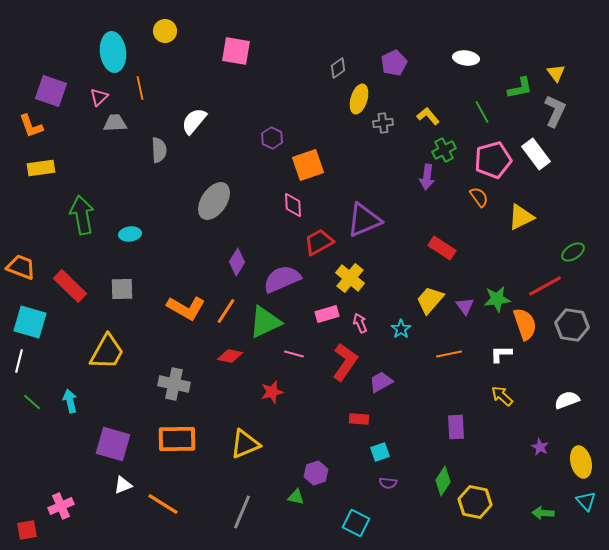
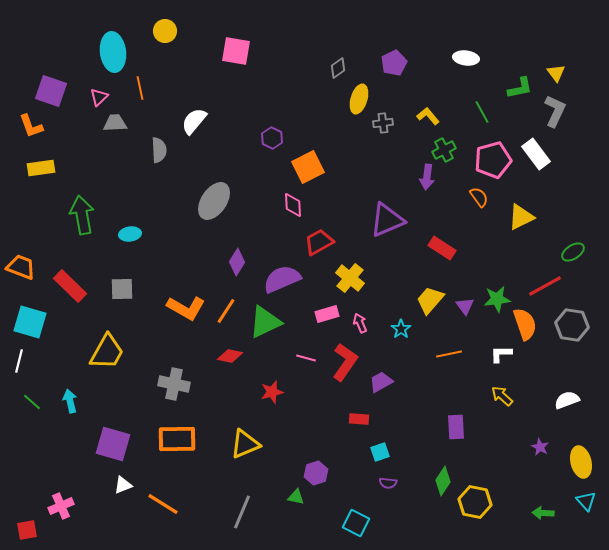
orange square at (308, 165): moved 2 px down; rotated 8 degrees counterclockwise
purple triangle at (364, 220): moved 23 px right
pink line at (294, 354): moved 12 px right, 4 px down
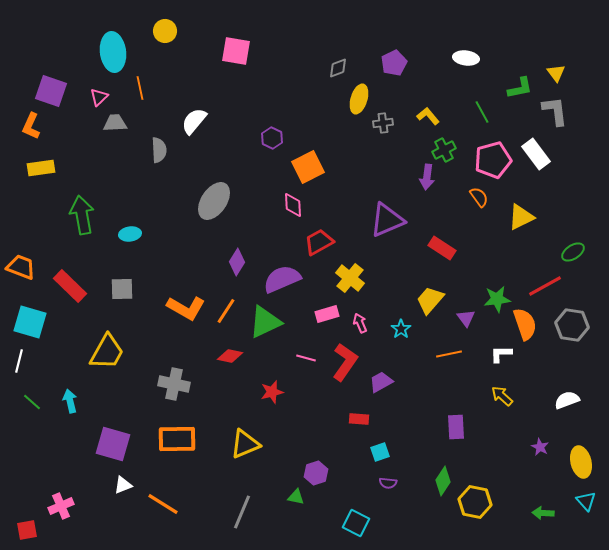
gray diamond at (338, 68): rotated 15 degrees clockwise
gray L-shape at (555, 111): rotated 32 degrees counterclockwise
orange L-shape at (31, 126): rotated 44 degrees clockwise
purple triangle at (465, 306): moved 1 px right, 12 px down
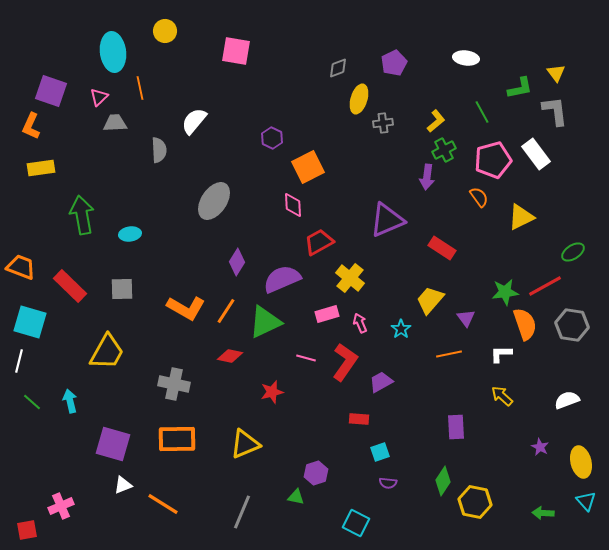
yellow L-shape at (428, 116): moved 8 px right, 5 px down; rotated 90 degrees clockwise
green star at (497, 299): moved 8 px right, 7 px up
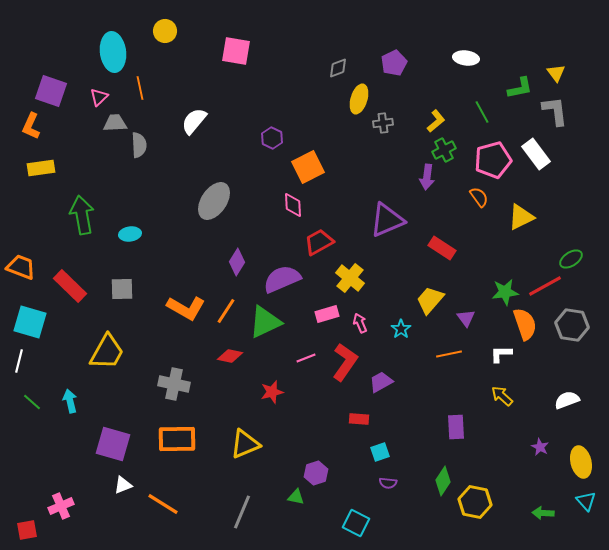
gray semicircle at (159, 150): moved 20 px left, 5 px up
green ellipse at (573, 252): moved 2 px left, 7 px down
pink line at (306, 358): rotated 36 degrees counterclockwise
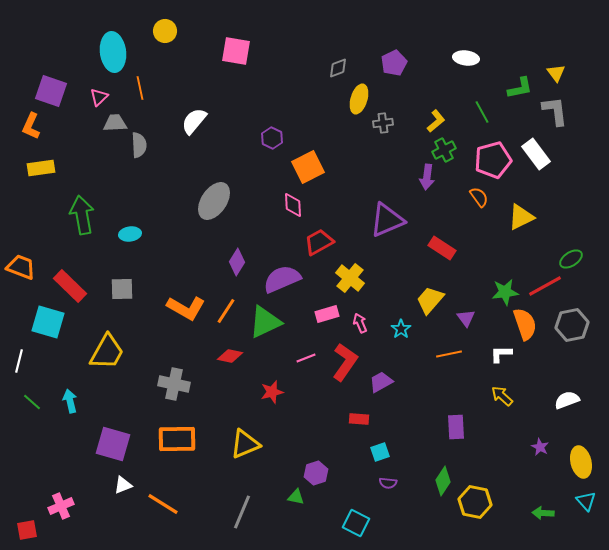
cyan square at (30, 322): moved 18 px right
gray hexagon at (572, 325): rotated 20 degrees counterclockwise
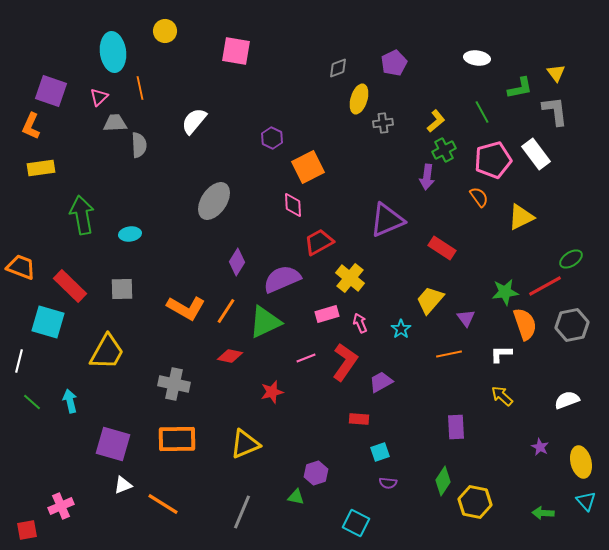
white ellipse at (466, 58): moved 11 px right
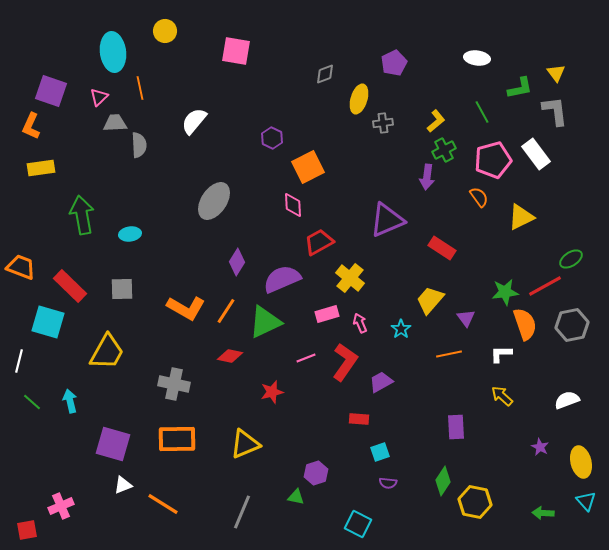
gray diamond at (338, 68): moved 13 px left, 6 px down
cyan square at (356, 523): moved 2 px right, 1 px down
